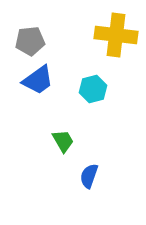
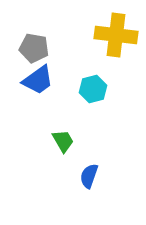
gray pentagon: moved 4 px right, 7 px down; rotated 16 degrees clockwise
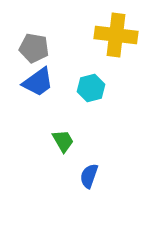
blue trapezoid: moved 2 px down
cyan hexagon: moved 2 px left, 1 px up
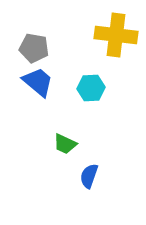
blue trapezoid: rotated 104 degrees counterclockwise
cyan hexagon: rotated 12 degrees clockwise
green trapezoid: moved 2 px right, 3 px down; rotated 145 degrees clockwise
